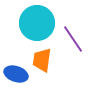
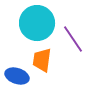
blue ellipse: moved 1 px right, 2 px down
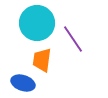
blue ellipse: moved 6 px right, 7 px down
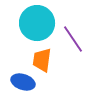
blue ellipse: moved 1 px up
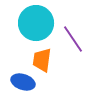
cyan circle: moved 1 px left
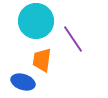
cyan circle: moved 2 px up
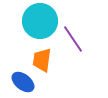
cyan circle: moved 4 px right
blue ellipse: rotated 20 degrees clockwise
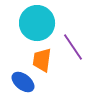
cyan circle: moved 3 px left, 2 px down
purple line: moved 8 px down
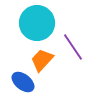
orange trapezoid: rotated 35 degrees clockwise
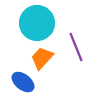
purple line: moved 3 px right; rotated 12 degrees clockwise
orange trapezoid: moved 2 px up
